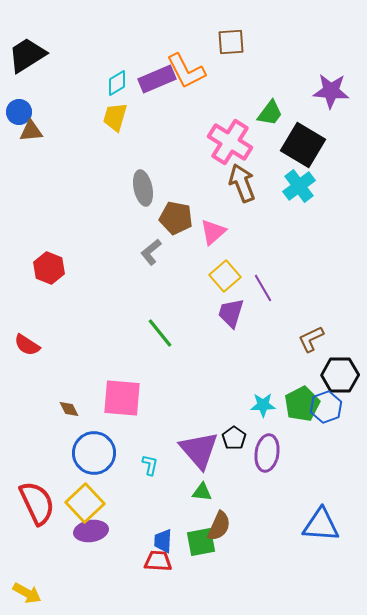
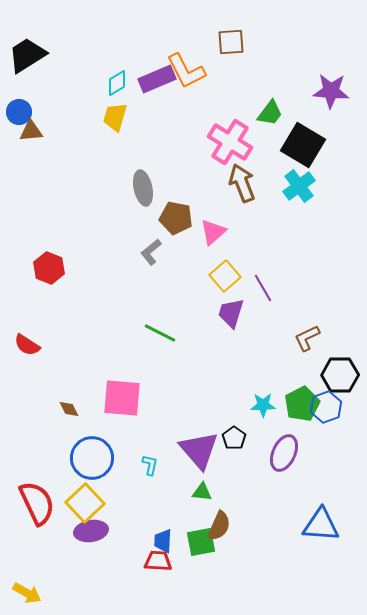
green line at (160, 333): rotated 24 degrees counterclockwise
brown L-shape at (311, 339): moved 4 px left, 1 px up
blue circle at (94, 453): moved 2 px left, 5 px down
purple ellipse at (267, 453): moved 17 px right; rotated 15 degrees clockwise
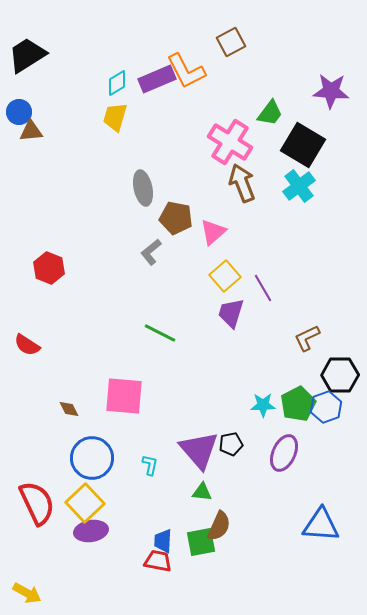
brown square at (231, 42): rotated 24 degrees counterclockwise
pink square at (122, 398): moved 2 px right, 2 px up
green pentagon at (302, 404): moved 4 px left
black pentagon at (234, 438): moved 3 px left, 6 px down; rotated 25 degrees clockwise
red trapezoid at (158, 561): rotated 8 degrees clockwise
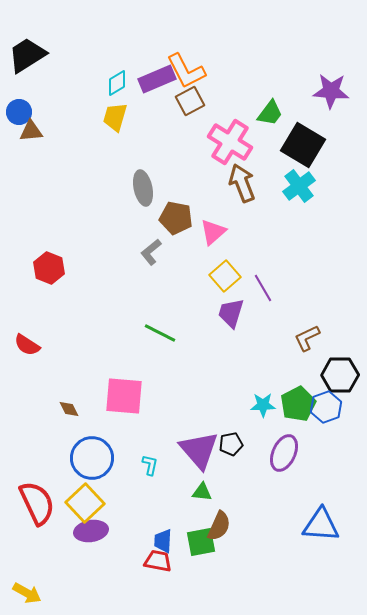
brown square at (231, 42): moved 41 px left, 59 px down
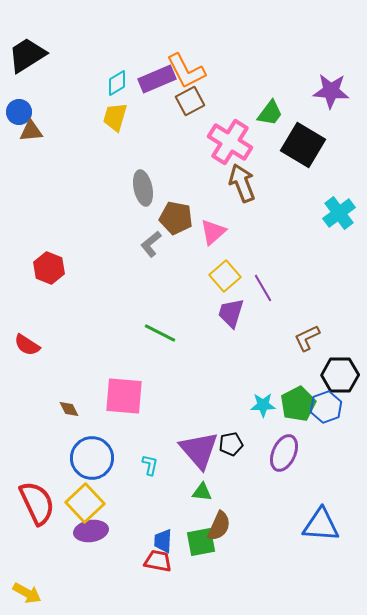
cyan cross at (299, 186): moved 40 px right, 27 px down
gray L-shape at (151, 252): moved 8 px up
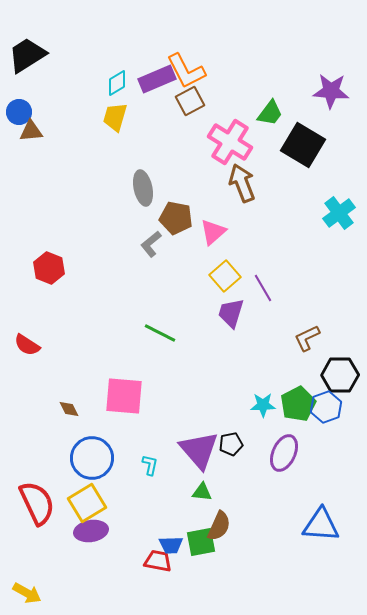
yellow square at (85, 503): moved 2 px right; rotated 12 degrees clockwise
blue trapezoid at (163, 541): moved 8 px right, 4 px down; rotated 95 degrees counterclockwise
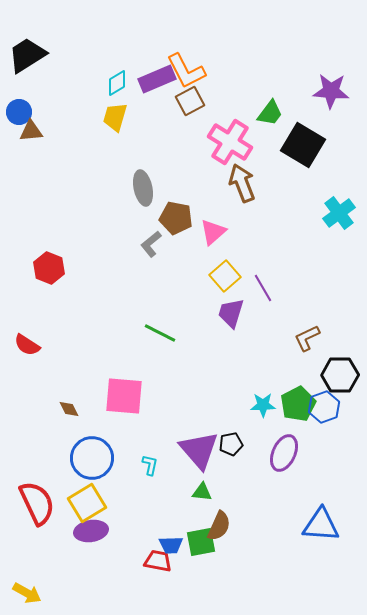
blue hexagon at (326, 407): moved 2 px left
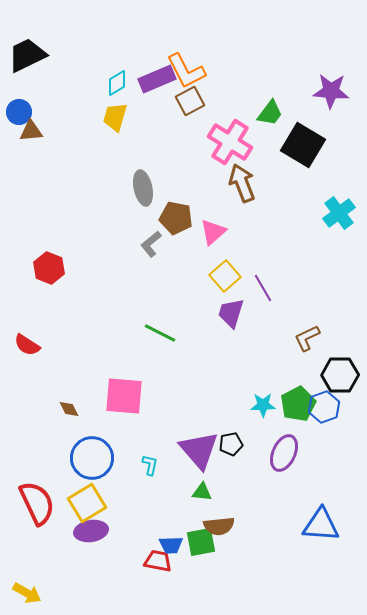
black trapezoid at (27, 55): rotated 6 degrees clockwise
brown semicircle at (219, 526): rotated 60 degrees clockwise
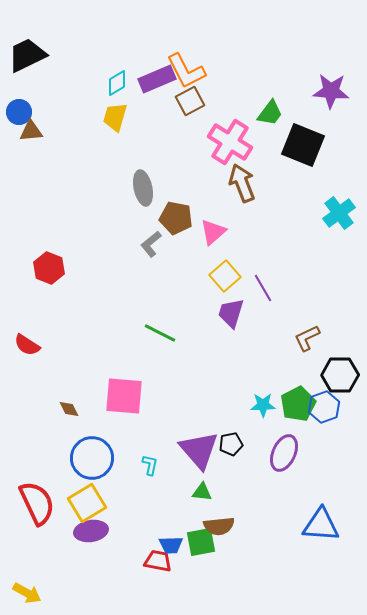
black square at (303, 145): rotated 9 degrees counterclockwise
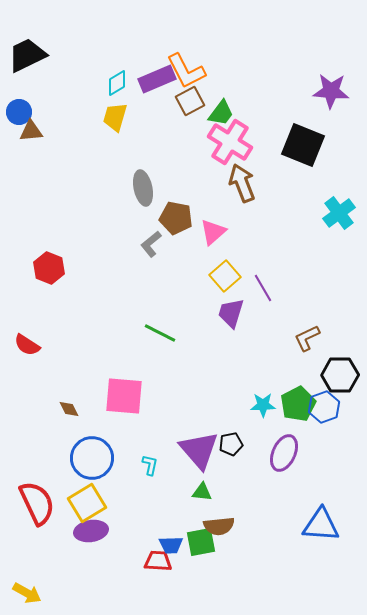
green trapezoid at (270, 113): moved 49 px left
red trapezoid at (158, 561): rotated 8 degrees counterclockwise
